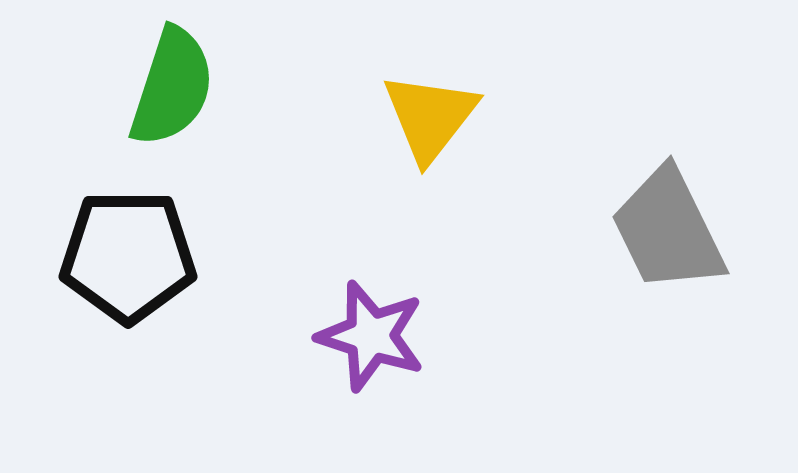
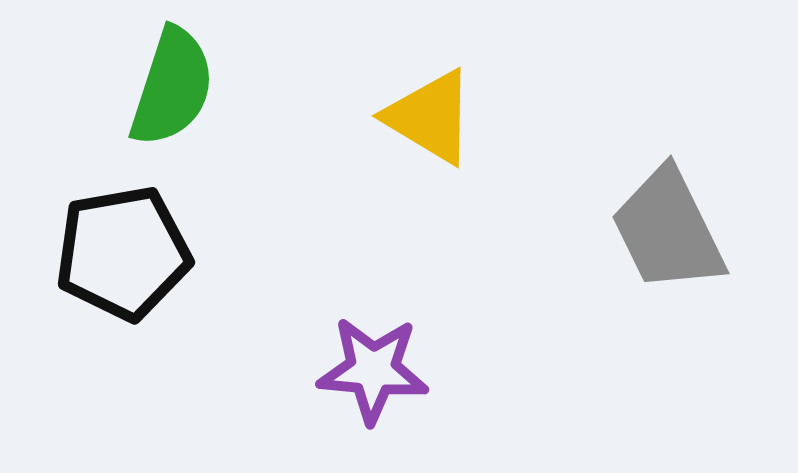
yellow triangle: rotated 37 degrees counterclockwise
black pentagon: moved 5 px left, 3 px up; rotated 10 degrees counterclockwise
purple star: moved 2 px right, 34 px down; rotated 13 degrees counterclockwise
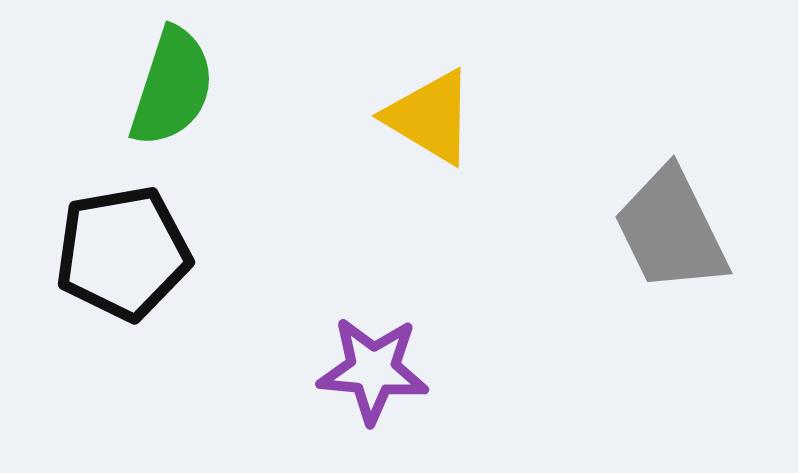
gray trapezoid: moved 3 px right
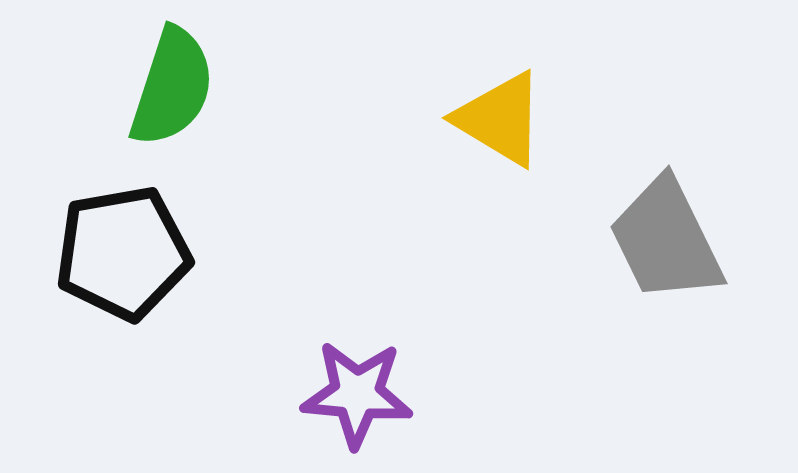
yellow triangle: moved 70 px right, 2 px down
gray trapezoid: moved 5 px left, 10 px down
purple star: moved 16 px left, 24 px down
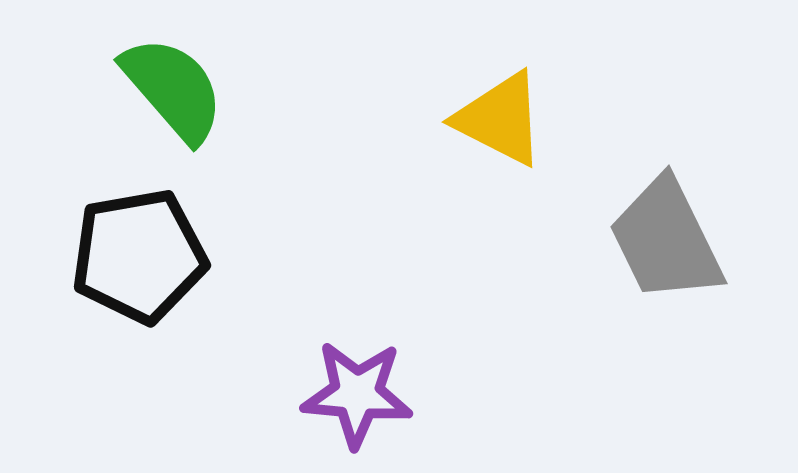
green semicircle: moved 1 px right, 2 px down; rotated 59 degrees counterclockwise
yellow triangle: rotated 4 degrees counterclockwise
black pentagon: moved 16 px right, 3 px down
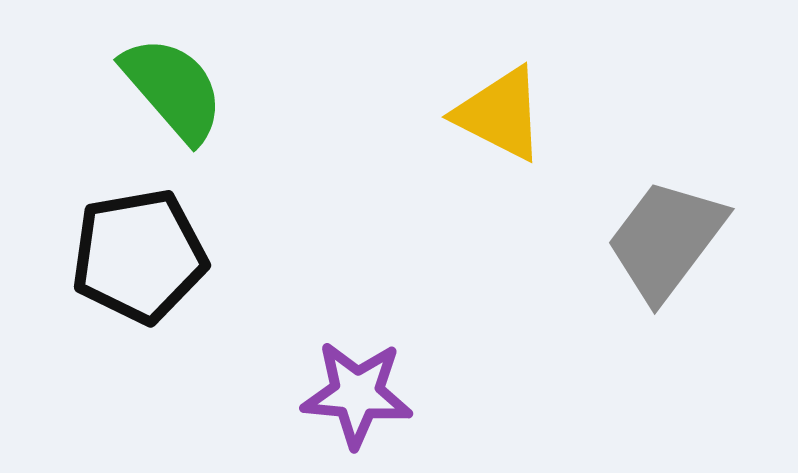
yellow triangle: moved 5 px up
gray trapezoid: rotated 63 degrees clockwise
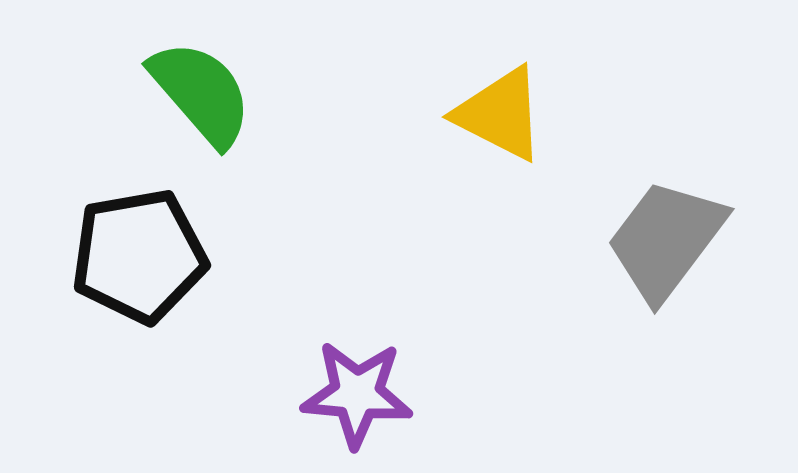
green semicircle: moved 28 px right, 4 px down
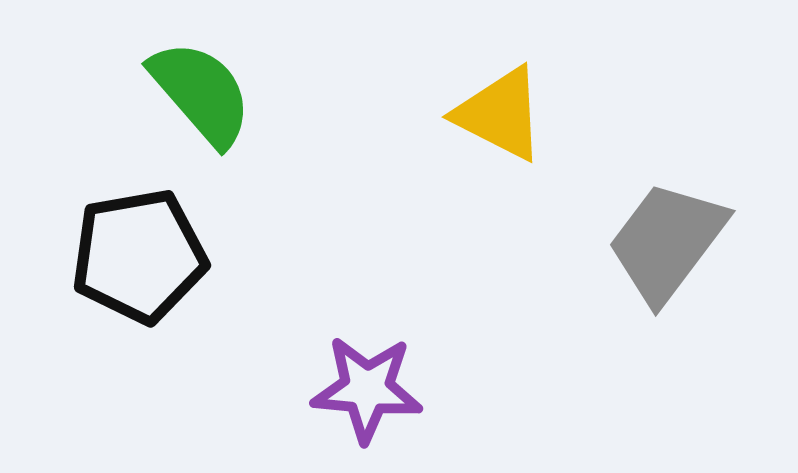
gray trapezoid: moved 1 px right, 2 px down
purple star: moved 10 px right, 5 px up
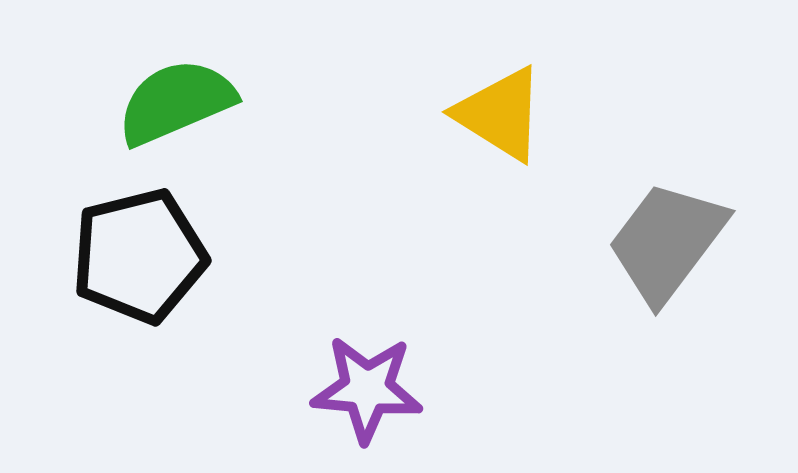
green semicircle: moved 25 px left, 9 px down; rotated 72 degrees counterclockwise
yellow triangle: rotated 5 degrees clockwise
black pentagon: rotated 4 degrees counterclockwise
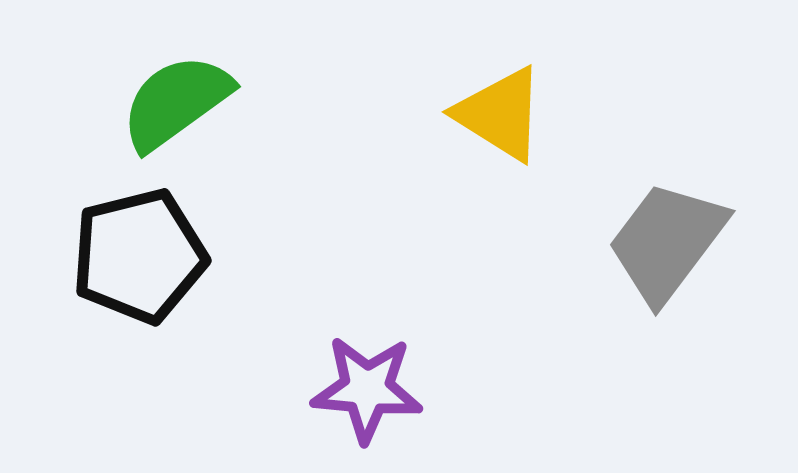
green semicircle: rotated 13 degrees counterclockwise
